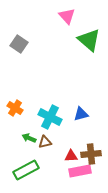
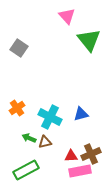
green triangle: rotated 10 degrees clockwise
gray square: moved 4 px down
orange cross: moved 2 px right; rotated 21 degrees clockwise
brown cross: rotated 18 degrees counterclockwise
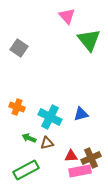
orange cross: moved 1 px up; rotated 35 degrees counterclockwise
brown triangle: moved 2 px right, 1 px down
brown cross: moved 4 px down
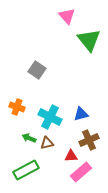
gray square: moved 18 px right, 22 px down
brown cross: moved 2 px left, 18 px up
pink rectangle: moved 1 px right, 1 px down; rotated 30 degrees counterclockwise
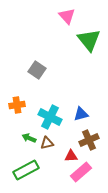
orange cross: moved 2 px up; rotated 28 degrees counterclockwise
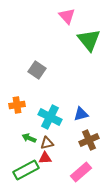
red triangle: moved 26 px left, 2 px down
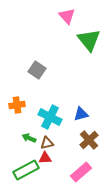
brown cross: rotated 18 degrees counterclockwise
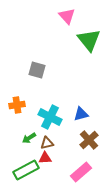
gray square: rotated 18 degrees counterclockwise
green arrow: rotated 56 degrees counterclockwise
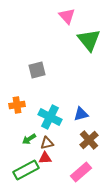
gray square: rotated 30 degrees counterclockwise
green arrow: moved 1 px down
